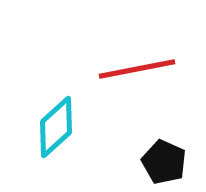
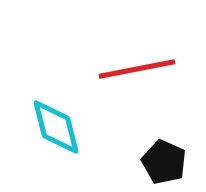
cyan diamond: rotated 62 degrees counterclockwise
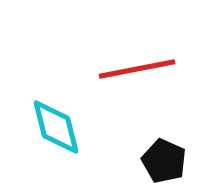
black pentagon: moved 1 px up
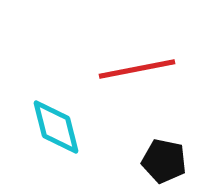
black pentagon: rotated 12 degrees counterclockwise
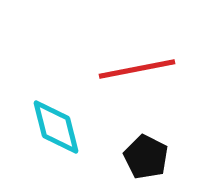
black pentagon: moved 18 px left, 4 px up; rotated 15 degrees clockwise
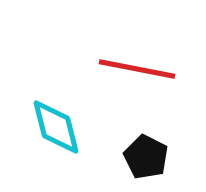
red line: rotated 22 degrees clockwise
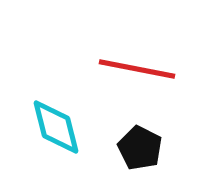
black pentagon: moved 6 px left, 9 px up
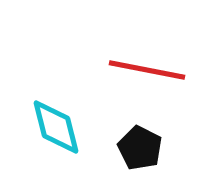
red line: moved 10 px right, 1 px down
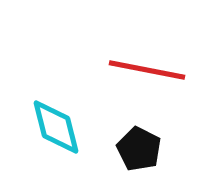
black pentagon: moved 1 px left, 1 px down
